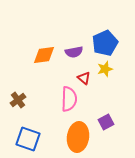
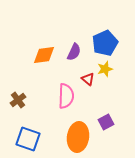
purple semicircle: rotated 54 degrees counterclockwise
red triangle: moved 4 px right, 1 px down
pink semicircle: moved 3 px left, 3 px up
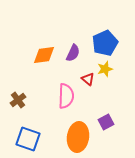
purple semicircle: moved 1 px left, 1 px down
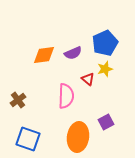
purple semicircle: rotated 42 degrees clockwise
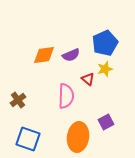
purple semicircle: moved 2 px left, 2 px down
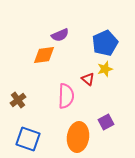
purple semicircle: moved 11 px left, 20 px up
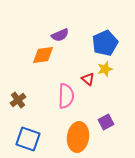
orange diamond: moved 1 px left
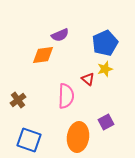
blue square: moved 1 px right, 1 px down
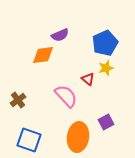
yellow star: moved 1 px right, 1 px up
pink semicircle: rotated 45 degrees counterclockwise
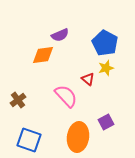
blue pentagon: rotated 20 degrees counterclockwise
